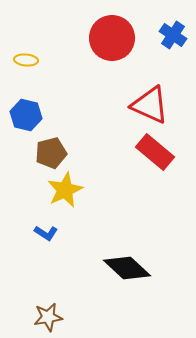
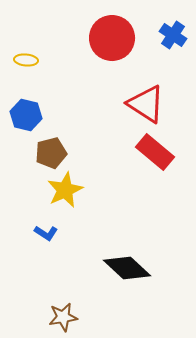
red triangle: moved 4 px left, 1 px up; rotated 9 degrees clockwise
brown star: moved 15 px right
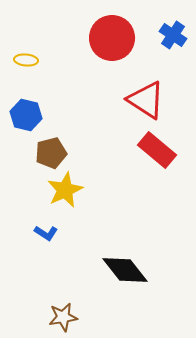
red triangle: moved 4 px up
red rectangle: moved 2 px right, 2 px up
black diamond: moved 2 px left, 2 px down; rotated 9 degrees clockwise
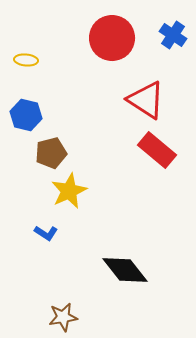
yellow star: moved 4 px right, 1 px down
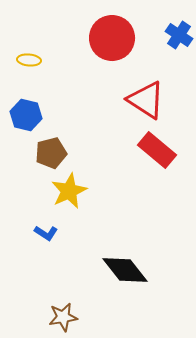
blue cross: moved 6 px right
yellow ellipse: moved 3 px right
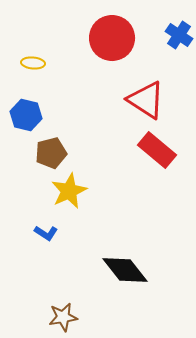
yellow ellipse: moved 4 px right, 3 px down
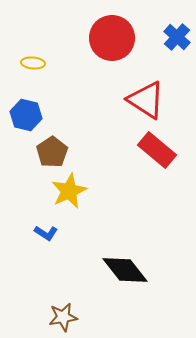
blue cross: moved 2 px left, 2 px down; rotated 8 degrees clockwise
brown pentagon: moved 1 px right, 1 px up; rotated 20 degrees counterclockwise
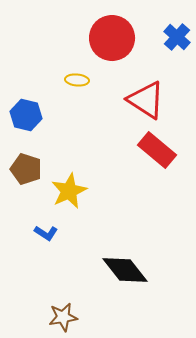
yellow ellipse: moved 44 px right, 17 px down
brown pentagon: moved 26 px left, 17 px down; rotated 20 degrees counterclockwise
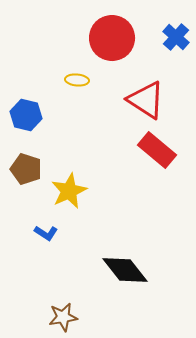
blue cross: moved 1 px left
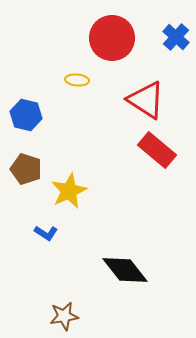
brown star: moved 1 px right, 1 px up
